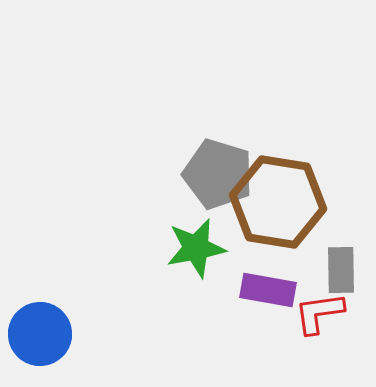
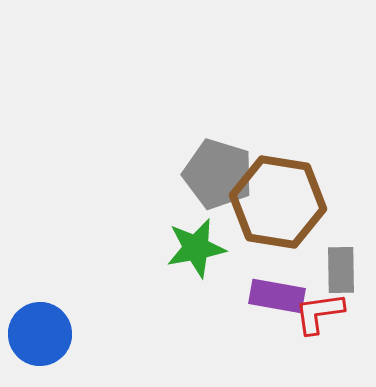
purple rectangle: moved 9 px right, 6 px down
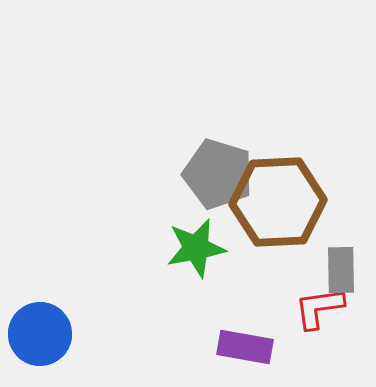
brown hexagon: rotated 12 degrees counterclockwise
purple rectangle: moved 32 px left, 51 px down
red L-shape: moved 5 px up
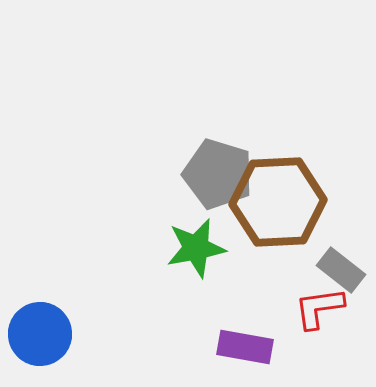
gray rectangle: rotated 51 degrees counterclockwise
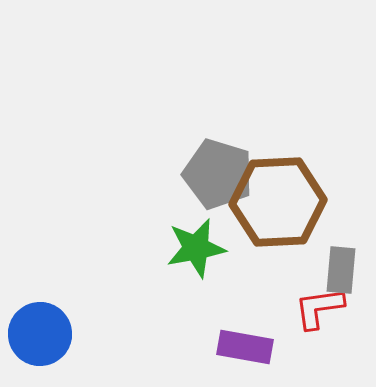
gray rectangle: rotated 57 degrees clockwise
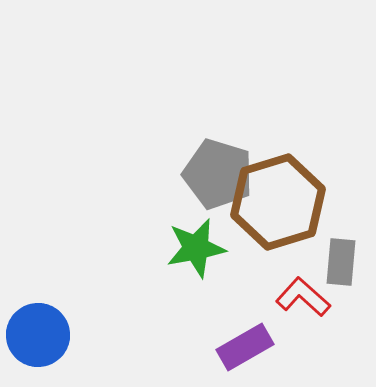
brown hexagon: rotated 14 degrees counterclockwise
gray rectangle: moved 8 px up
red L-shape: moved 16 px left, 11 px up; rotated 50 degrees clockwise
blue circle: moved 2 px left, 1 px down
purple rectangle: rotated 40 degrees counterclockwise
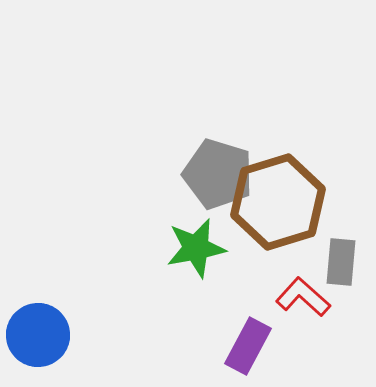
purple rectangle: moved 3 px right, 1 px up; rotated 32 degrees counterclockwise
